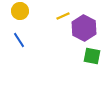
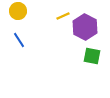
yellow circle: moved 2 px left
purple hexagon: moved 1 px right, 1 px up
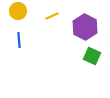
yellow line: moved 11 px left
blue line: rotated 28 degrees clockwise
green square: rotated 12 degrees clockwise
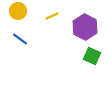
blue line: moved 1 px right, 1 px up; rotated 49 degrees counterclockwise
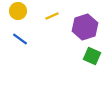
purple hexagon: rotated 15 degrees clockwise
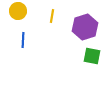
yellow line: rotated 56 degrees counterclockwise
blue line: moved 3 px right, 1 px down; rotated 56 degrees clockwise
green square: rotated 12 degrees counterclockwise
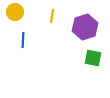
yellow circle: moved 3 px left, 1 px down
green square: moved 1 px right, 2 px down
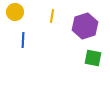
purple hexagon: moved 1 px up
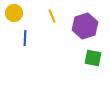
yellow circle: moved 1 px left, 1 px down
yellow line: rotated 32 degrees counterclockwise
blue line: moved 2 px right, 2 px up
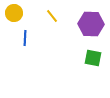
yellow line: rotated 16 degrees counterclockwise
purple hexagon: moved 6 px right, 2 px up; rotated 20 degrees clockwise
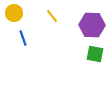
purple hexagon: moved 1 px right, 1 px down
blue line: moved 2 px left; rotated 21 degrees counterclockwise
green square: moved 2 px right, 4 px up
